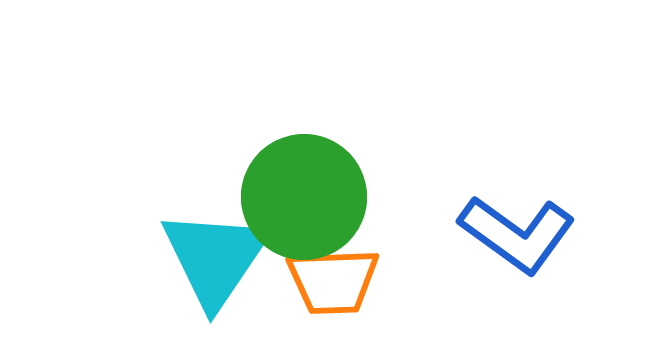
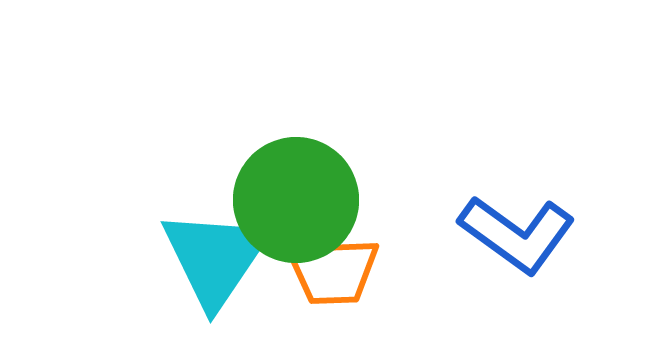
green circle: moved 8 px left, 3 px down
orange trapezoid: moved 10 px up
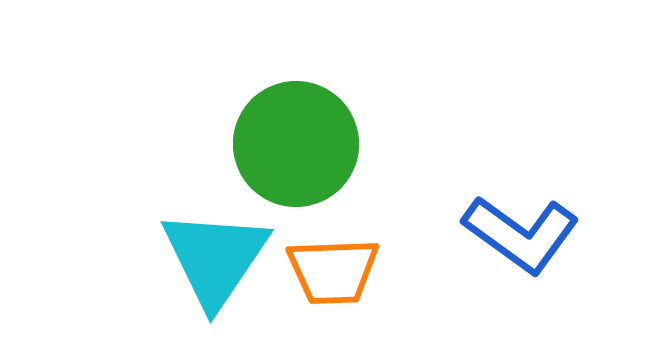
green circle: moved 56 px up
blue L-shape: moved 4 px right
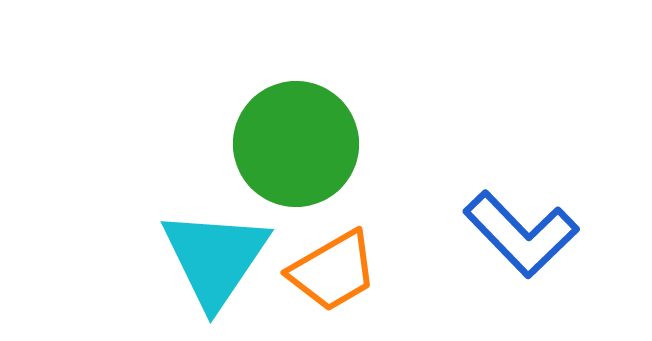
blue L-shape: rotated 10 degrees clockwise
orange trapezoid: rotated 28 degrees counterclockwise
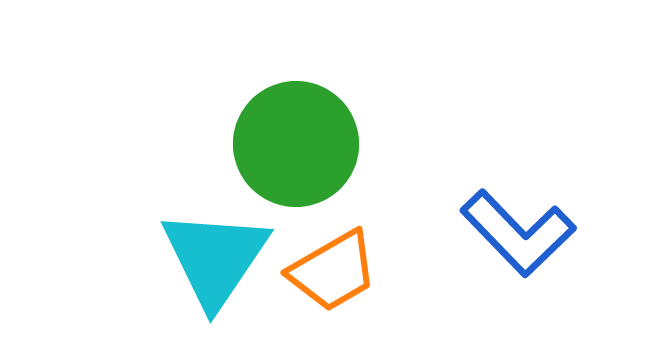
blue L-shape: moved 3 px left, 1 px up
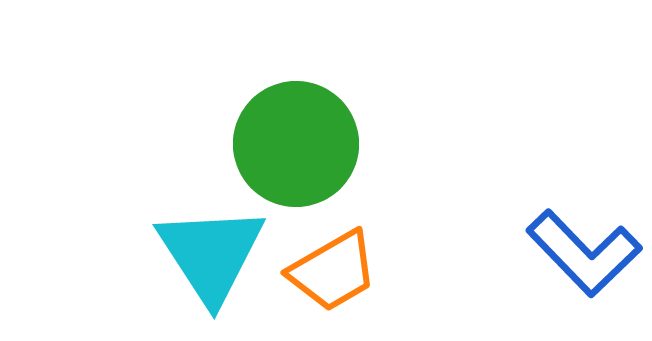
blue L-shape: moved 66 px right, 20 px down
cyan triangle: moved 4 px left, 4 px up; rotated 7 degrees counterclockwise
